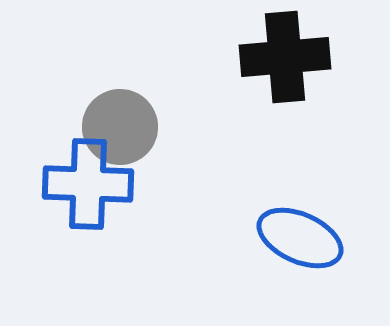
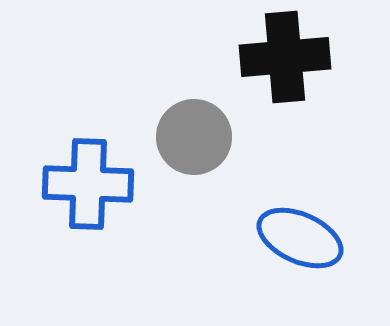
gray circle: moved 74 px right, 10 px down
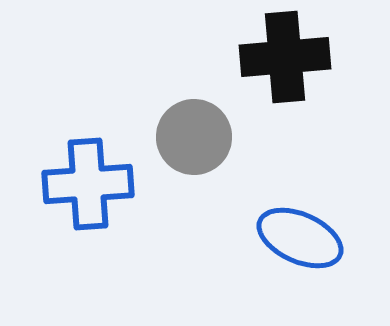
blue cross: rotated 6 degrees counterclockwise
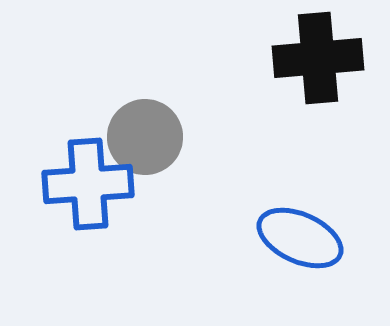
black cross: moved 33 px right, 1 px down
gray circle: moved 49 px left
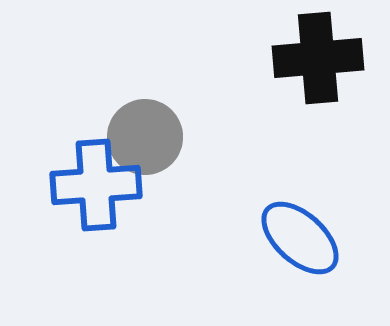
blue cross: moved 8 px right, 1 px down
blue ellipse: rotated 18 degrees clockwise
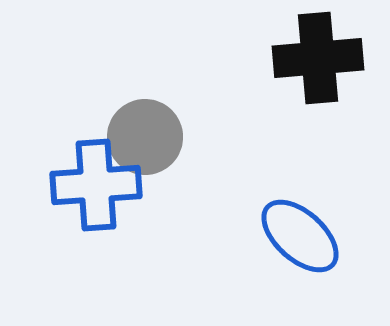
blue ellipse: moved 2 px up
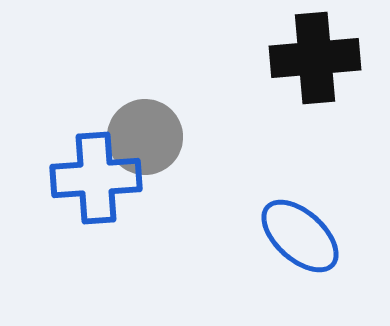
black cross: moved 3 px left
blue cross: moved 7 px up
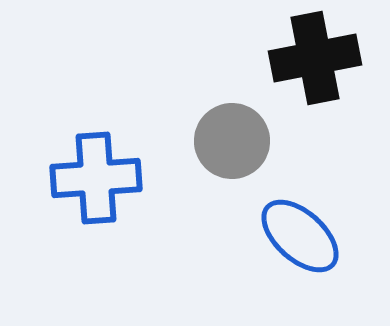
black cross: rotated 6 degrees counterclockwise
gray circle: moved 87 px right, 4 px down
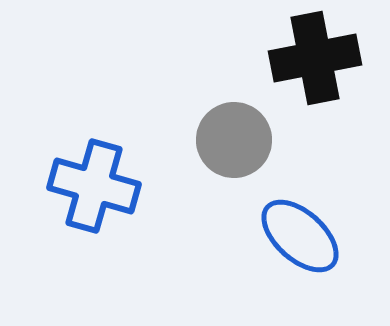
gray circle: moved 2 px right, 1 px up
blue cross: moved 2 px left, 8 px down; rotated 20 degrees clockwise
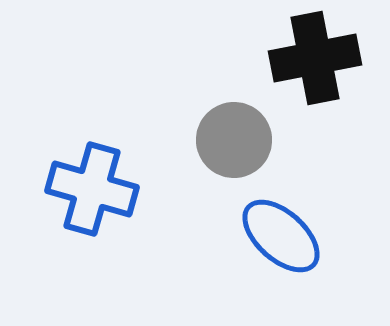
blue cross: moved 2 px left, 3 px down
blue ellipse: moved 19 px left
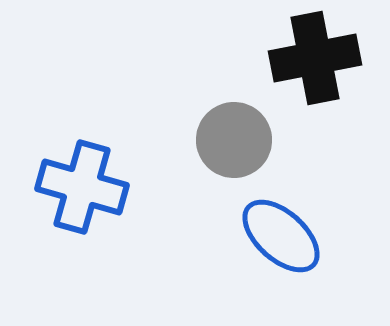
blue cross: moved 10 px left, 2 px up
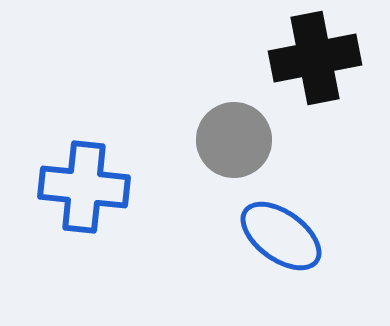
blue cross: moved 2 px right; rotated 10 degrees counterclockwise
blue ellipse: rotated 6 degrees counterclockwise
